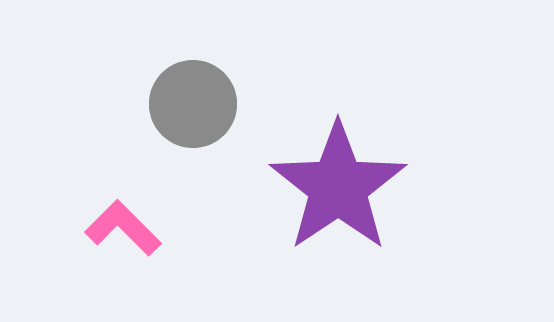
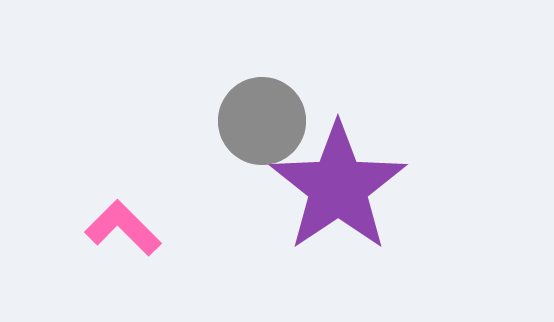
gray circle: moved 69 px right, 17 px down
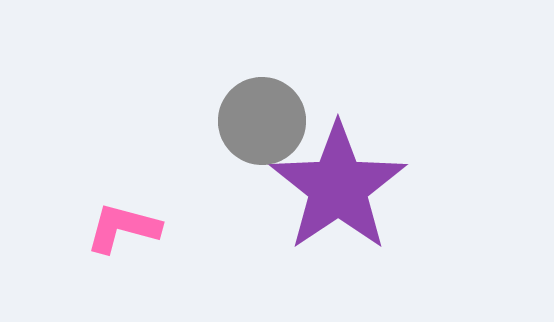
pink L-shape: rotated 30 degrees counterclockwise
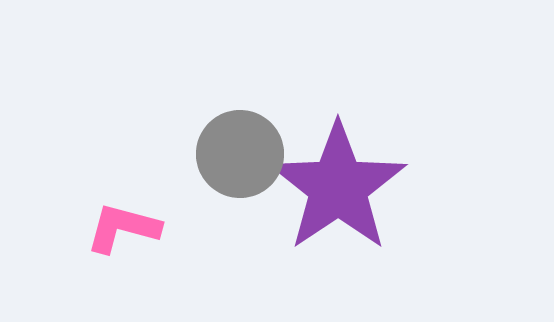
gray circle: moved 22 px left, 33 px down
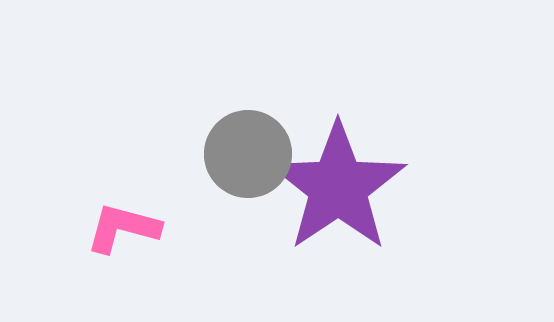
gray circle: moved 8 px right
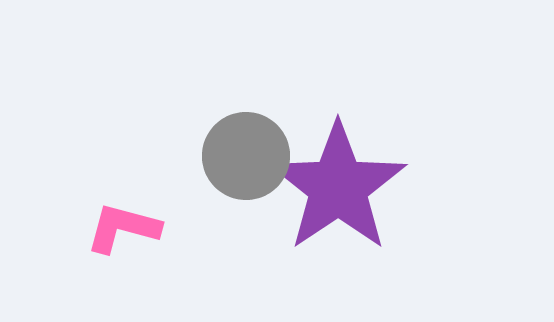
gray circle: moved 2 px left, 2 px down
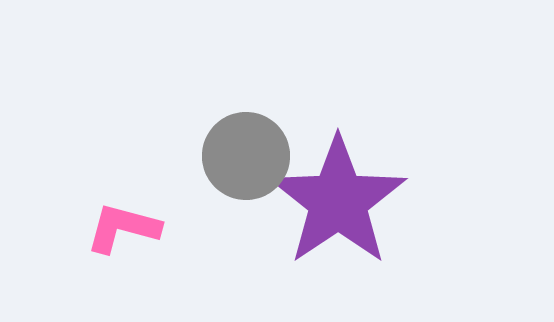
purple star: moved 14 px down
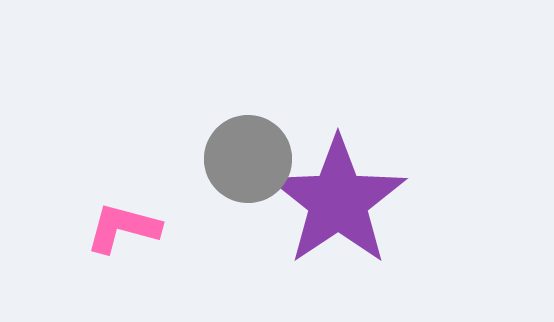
gray circle: moved 2 px right, 3 px down
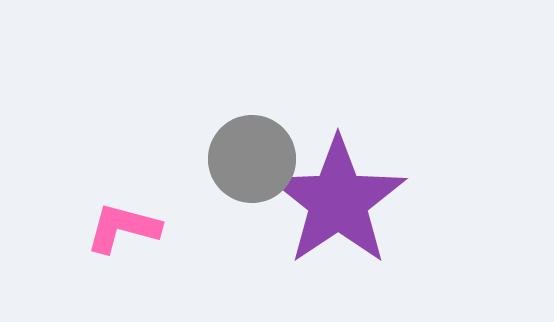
gray circle: moved 4 px right
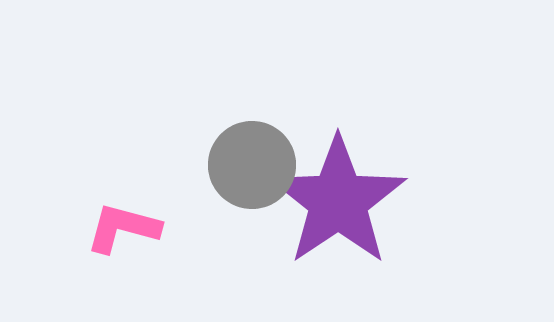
gray circle: moved 6 px down
